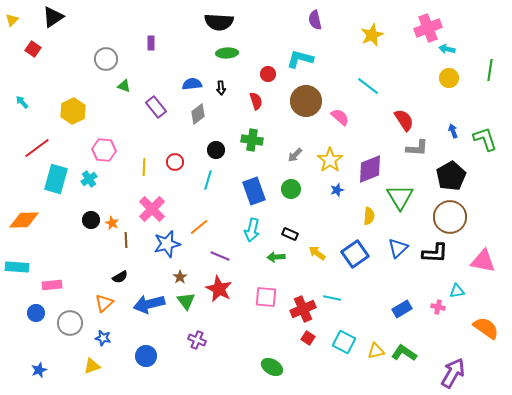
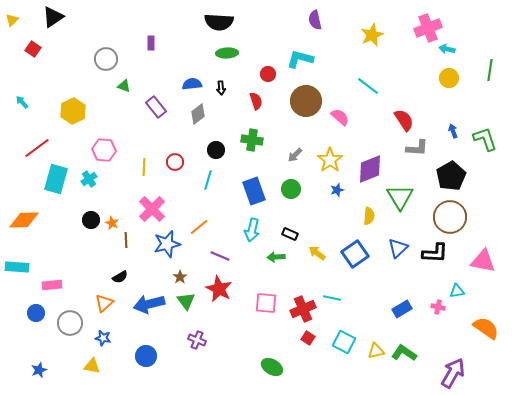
pink square at (266, 297): moved 6 px down
yellow triangle at (92, 366): rotated 30 degrees clockwise
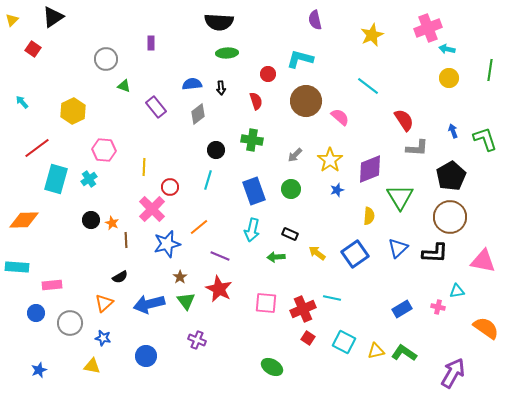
red circle at (175, 162): moved 5 px left, 25 px down
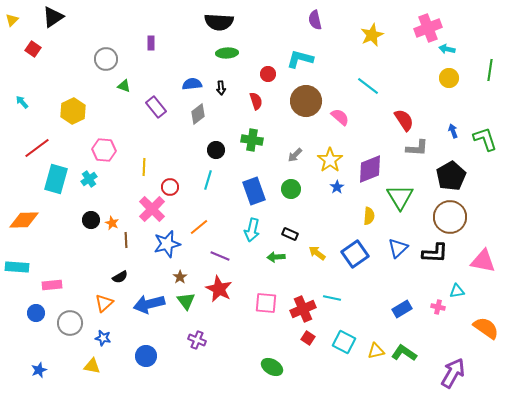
blue star at (337, 190): moved 3 px up; rotated 16 degrees counterclockwise
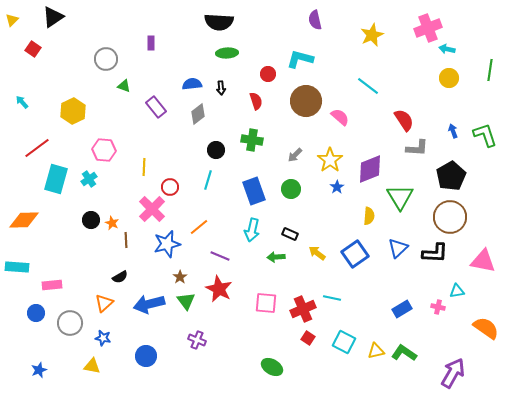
green L-shape at (485, 139): moved 4 px up
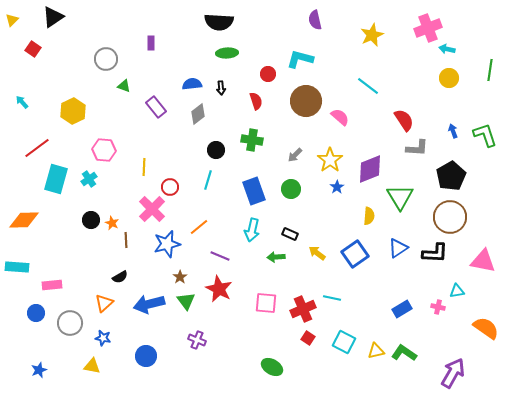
blue triangle at (398, 248): rotated 10 degrees clockwise
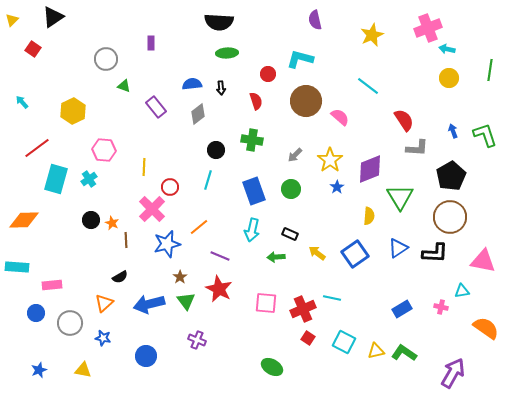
cyan triangle at (457, 291): moved 5 px right
pink cross at (438, 307): moved 3 px right
yellow triangle at (92, 366): moved 9 px left, 4 px down
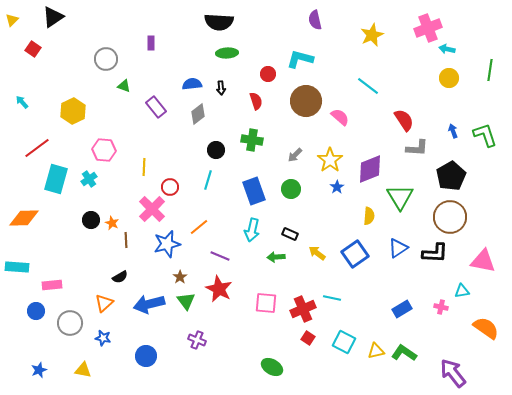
orange diamond at (24, 220): moved 2 px up
blue circle at (36, 313): moved 2 px up
purple arrow at (453, 373): rotated 68 degrees counterclockwise
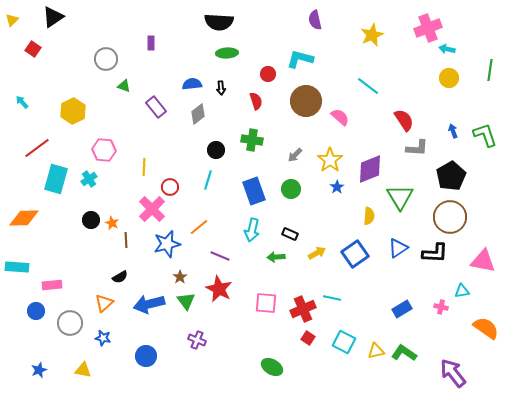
yellow arrow at (317, 253): rotated 114 degrees clockwise
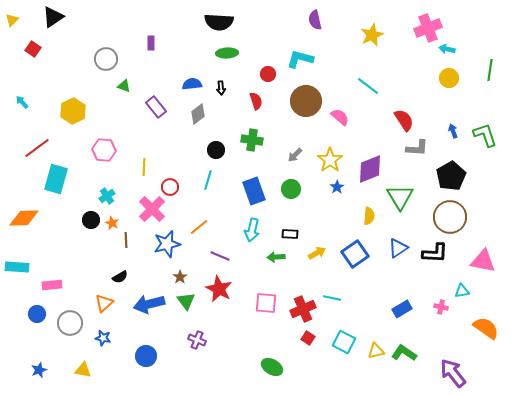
cyan cross at (89, 179): moved 18 px right, 17 px down
black rectangle at (290, 234): rotated 21 degrees counterclockwise
blue circle at (36, 311): moved 1 px right, 3 px down
